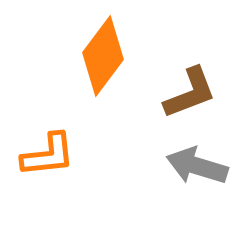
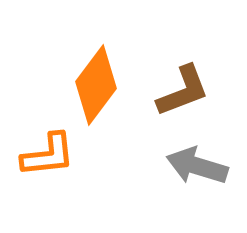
orange diamond: moved 7 px left, 29 px down
brown L-shape: moved 7 px left, 2 px up
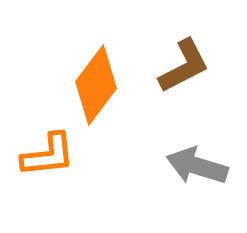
brown L-shape: moved 1 px right, 25 px up; rotated 6 degrees counterclockwise
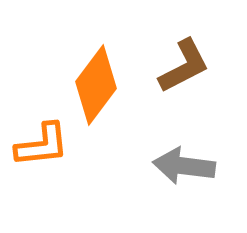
orange L-shape: moved 6 px left, 10 px up
gray arrow: moved 13 px left; rotated 10 degrees counterclockwise
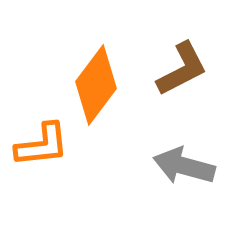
brown L-shape: moved 2 px left, 3 px down
gray arrow: rotated 8 degrees clockwise
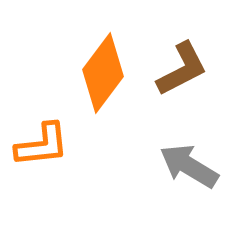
orange diamond: moved 7 px right, 12 px up
gray arrow: moved 5 px right; rotated 16 degrees clockwise
